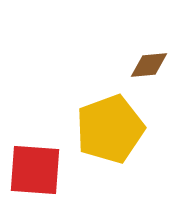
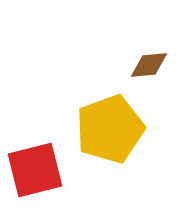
red square: rotated 18 degrees counterclockwise
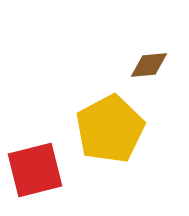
yellow pentagon: rotated 8 degrees counterclockwise
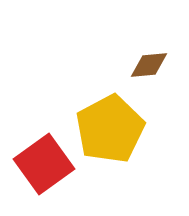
red square: moved 9 px right, 6 px up; rotated 22 degrees counterclockwise
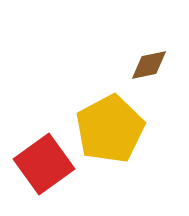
brown diamond: rotated 6 degrees counterclockwise
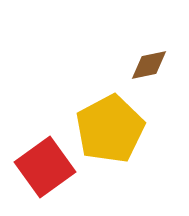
red square: moved 1 px right, 3 px down
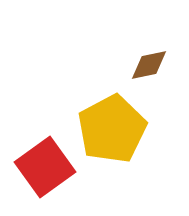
yellow pentagon: moved 2 px right
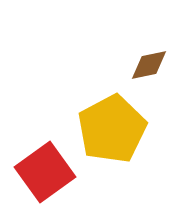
red square: moved 5 px down
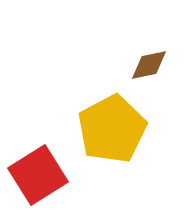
red square: moved 7 px left, 3 px down; rotated 4 degrees clockwise
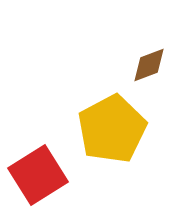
brown diamond: rotated 9 degrees counterclockwise
